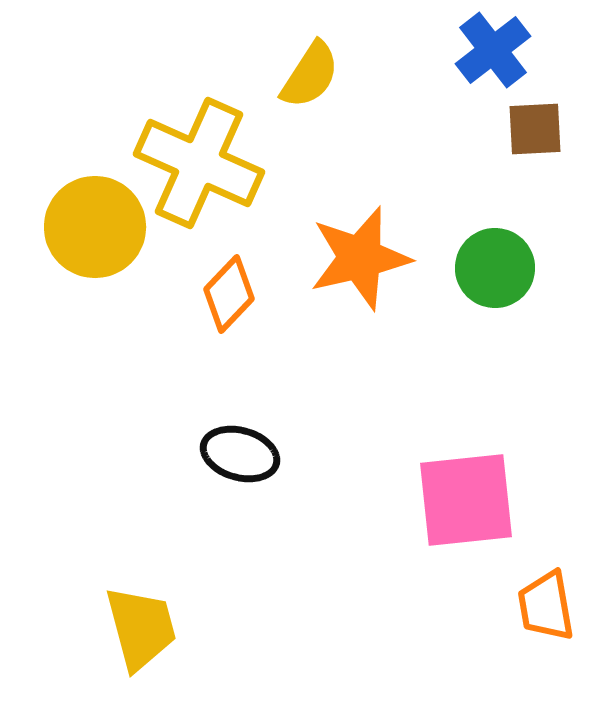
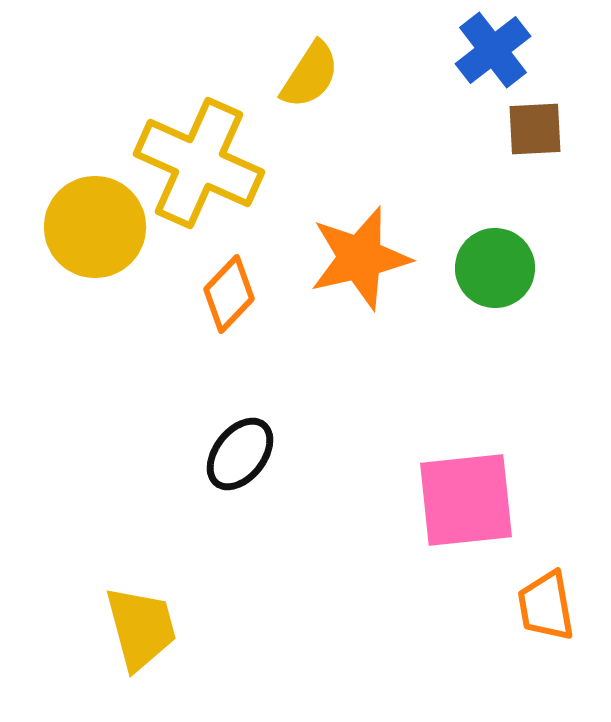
black ellipse: rotated 68 degrees counterclockwise
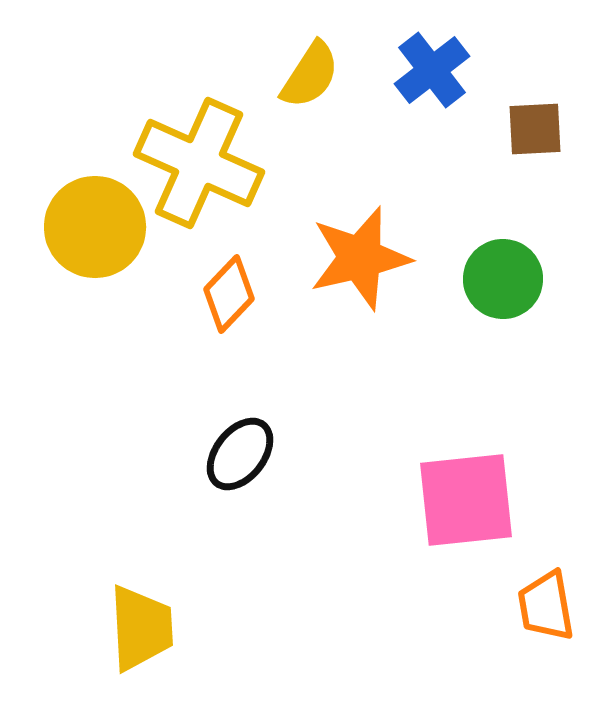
blue cross: moved 61 px left, 20 px down
green circle: moved 8 px right, 11 px down
yellow trapezoid: rotated 12 degrees clockwise
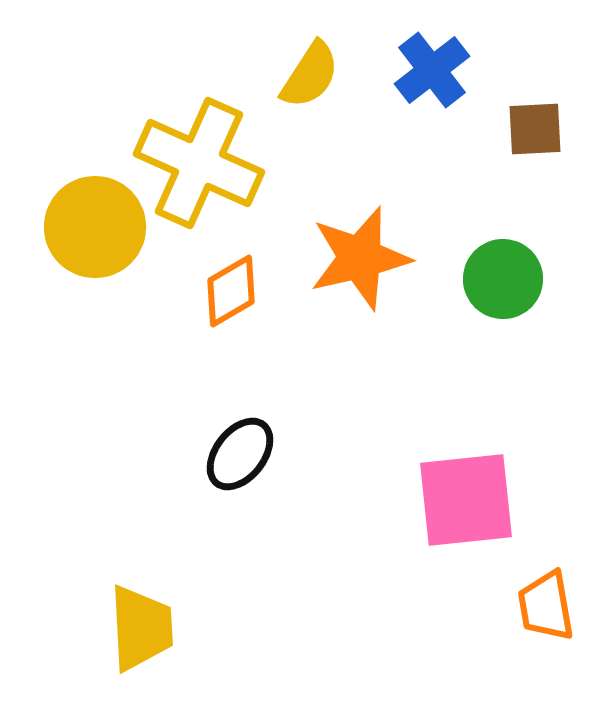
orange diamond: moved 2 px right, 3 px up; rotated 16 degrees clockwise
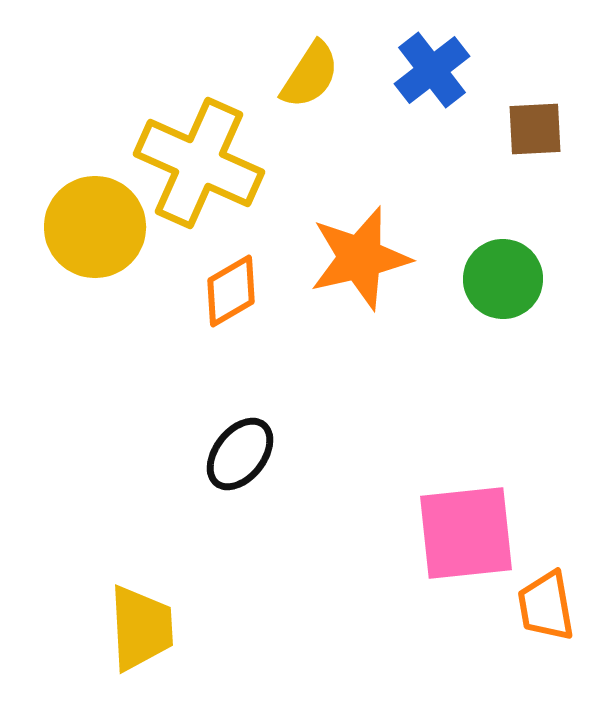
pink square: moved 33 px down
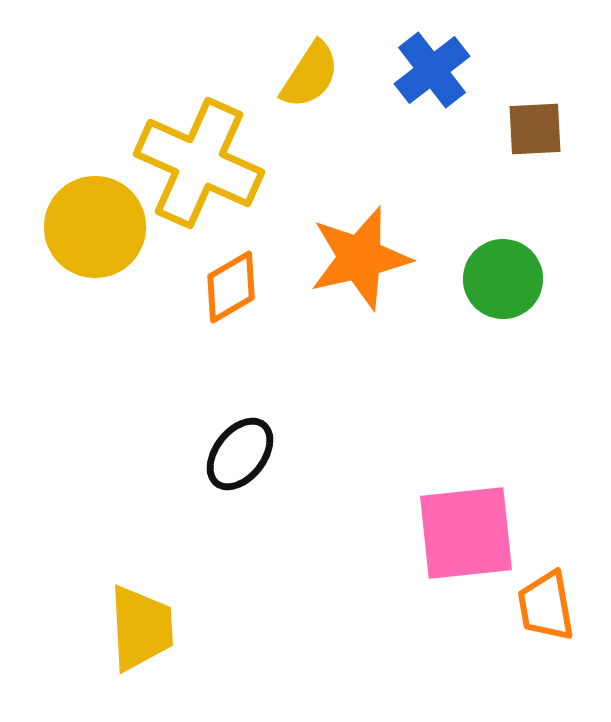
orange diamond: moved 4 px up
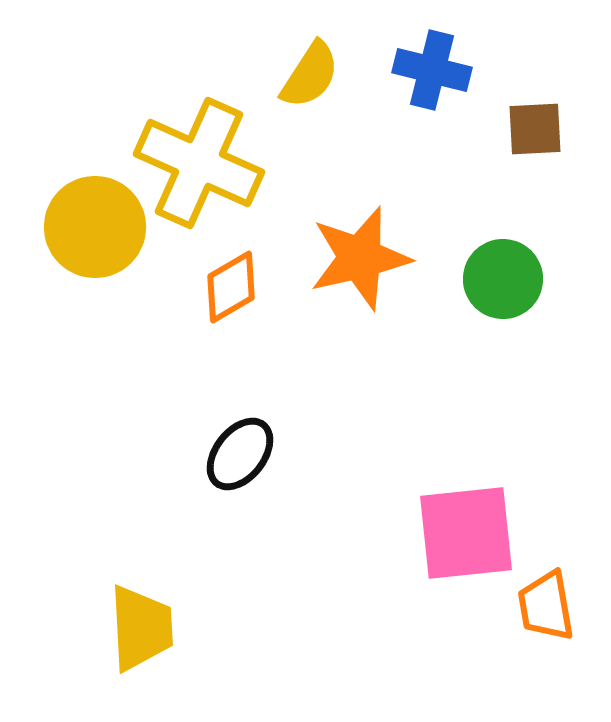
blue cross: rotated 38 degrees counterclockwise
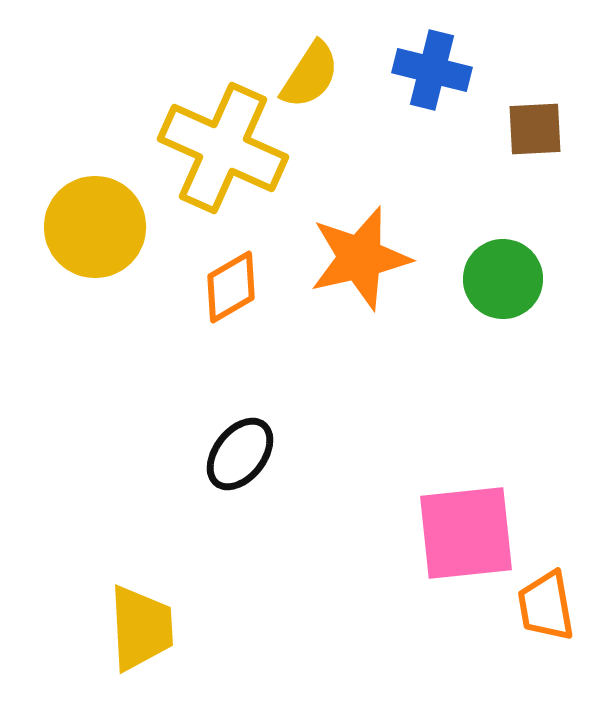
yellow cross: moved 24 px right, 15 px up
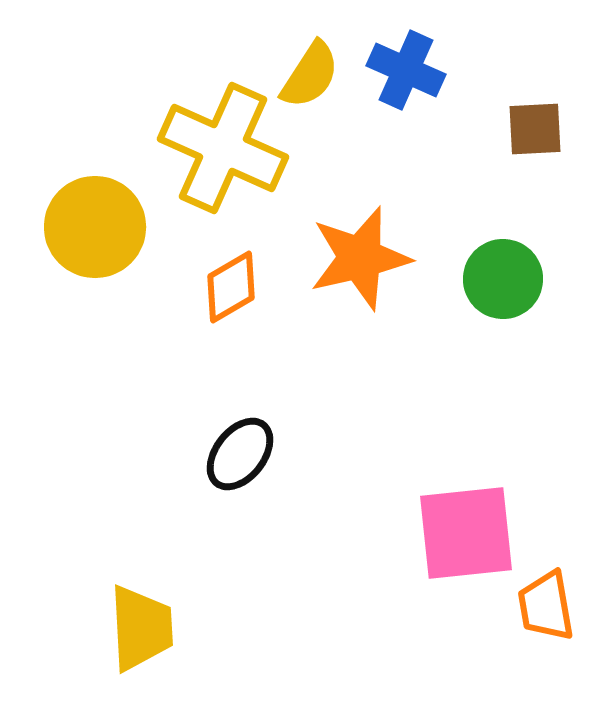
blue cross: moved 26 px left; rotated 10 degrees clockwise
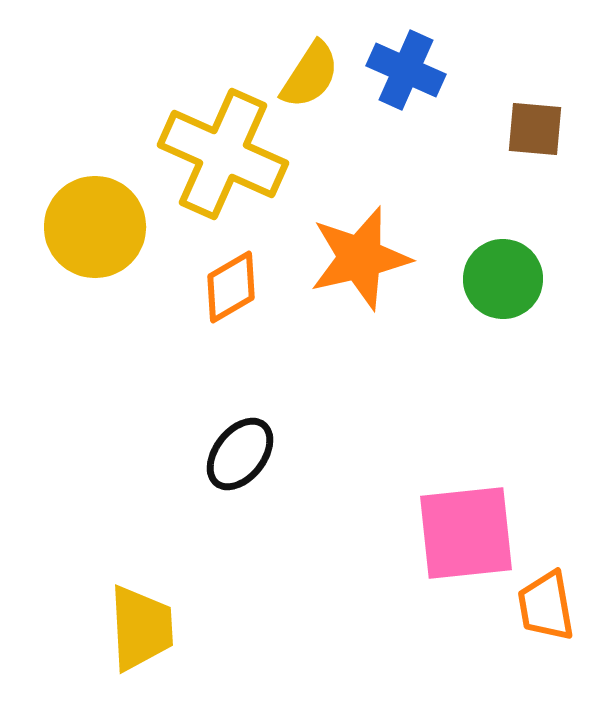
brown square: rotated 8 degrees clockwise
yellow cross: moved 6 px down
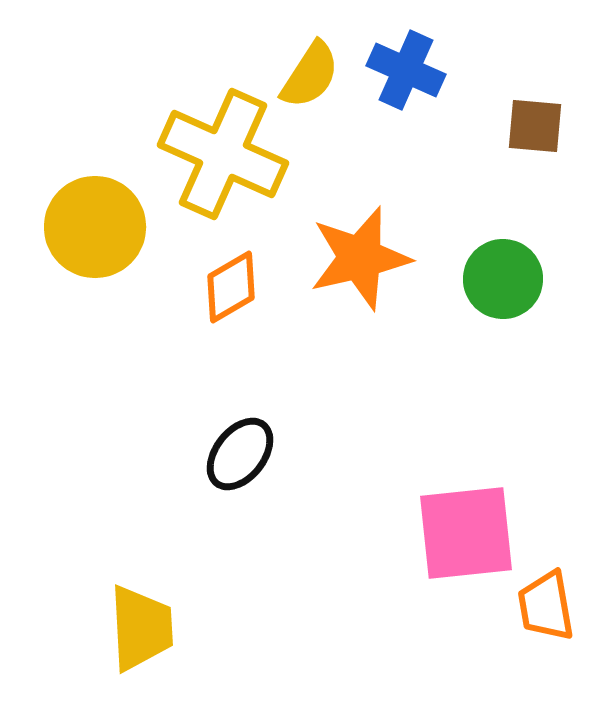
brown square: moved 3 px up
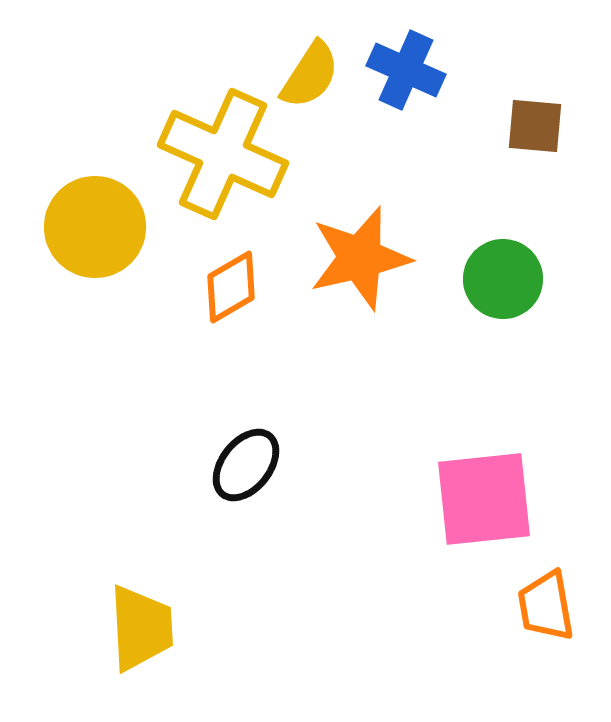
black ellipse: moved 6 px right, 11 px down
pink square: moved 18 px right, 34 px up
